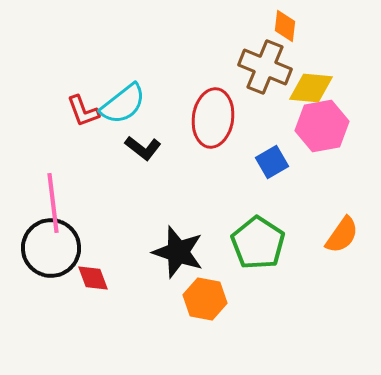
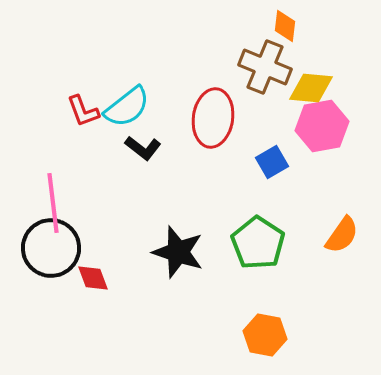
cyan semicircle: moved 4 px right, 3 px down
orange hexagon: moved 60 px right, 36 px down
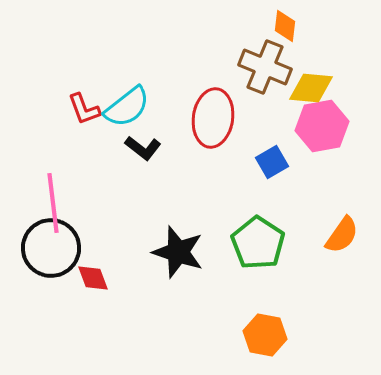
red L-shape: moved 1 px right, 2 px up
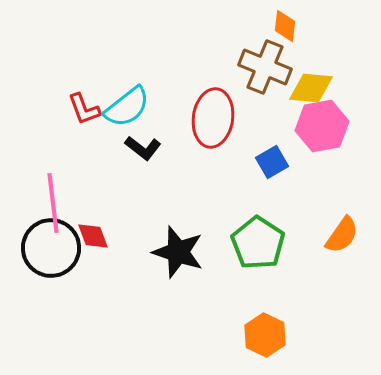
red diamond: moved 42 px up
orange hexagon: rotated 15 degrees clockwise
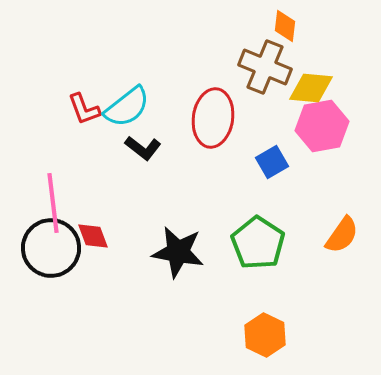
black star: rotated 8 degrees counterclockwise
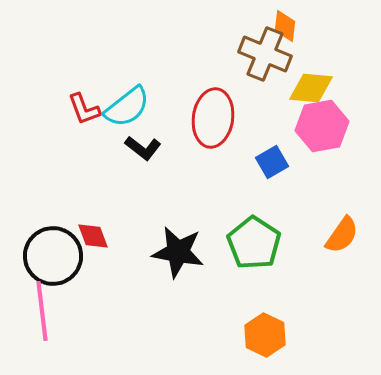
brown cross: moved 13 px up
pink line: moved 11 px left, 108 px down
green pentagon: moved 4 px left
black circle: moved 2 px right, 8 px down
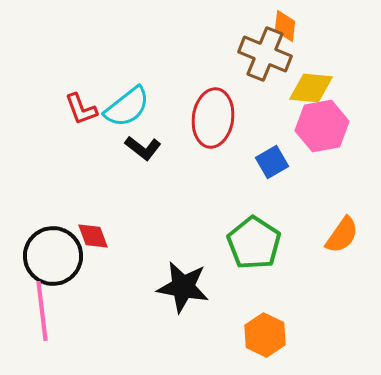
red L-shape: moved 3 px left
black star: moved 5 px right, 35 px down
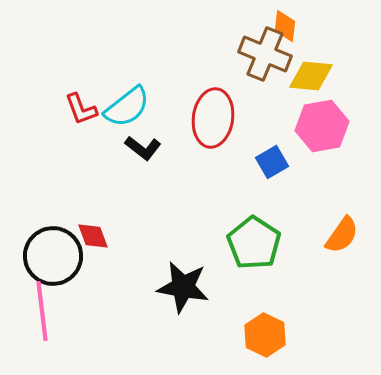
yellow diamond: moved 12 px up
